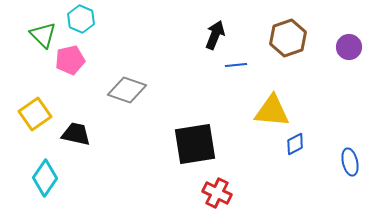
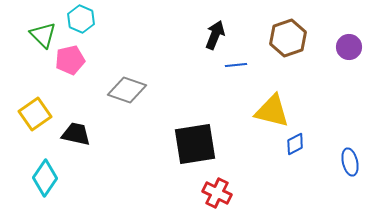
yellow triangle: rotated 9 degrees clockwise
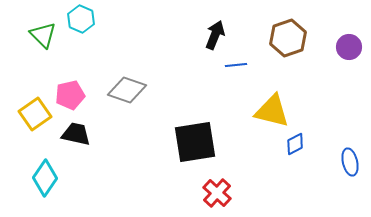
pink pentagon: moved 35 px down
black square: moved 2 px up
red cross: rotated 16 degrees clockwise
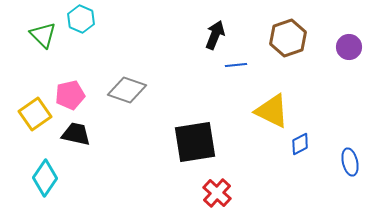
yellow triangle: rotated 12 degrees clockwise
blue diamond: moved 5 px right
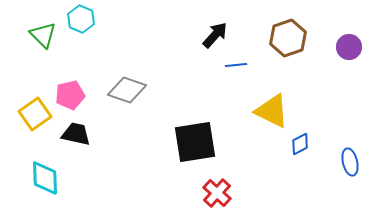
black arrow: rotated 20 degrees clockwise
cyan diamond: rotated 36 degrees counterclockwise
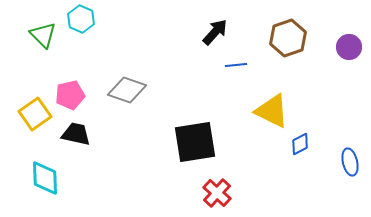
black arrow: moved 3 px up
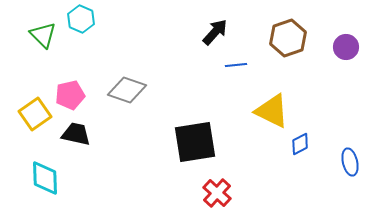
purple circle: moved 3 px left
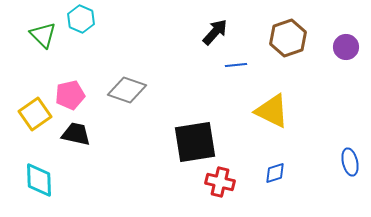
blue diamond: moved 25 px left, 29 px down; rotated 10 degrees clockwise
cyan diamond: moved 6 px left, 2 px down
red cross: moved 3 px right, 11 px up; rotated 28 degrees counterclockwise
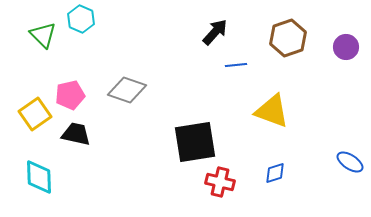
yellow triangle: rotated 6 degrees counterclockwise
blue ellipse: rotated 44 degrees counterclockwise
cyan diamond: moved 3 px up
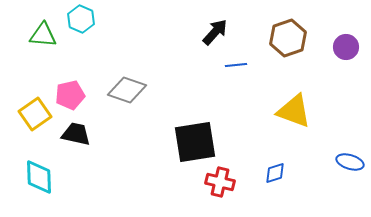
green triangle: rotated 40 degrees counterclockwise
yellow triangle: moved 22 px right
blue ellipse: rotated 16 degrees counterclockwise
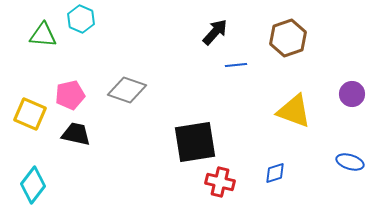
purple circle: moved 6 px right, 47 px down
yellow square: moved 5 px left; rotated 32 degrees counterclockwise
cyan diamond: moved 6 px left, 8 px down; rotated 39 degrees clockwise
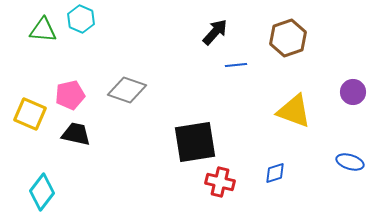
green triangle: moved 5 px up
purple circle: moved 1 px right, 2 px up
cyan diamond: moved 9 px right, 7 px down
